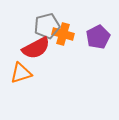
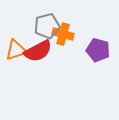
purple pentagon: moved 13 px down; rotated 30 degrees counterclockwise
red semicircle: moved 2 px right, 3 px down
orange triangle: moved 5 px left, 23 px up
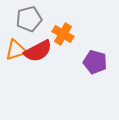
gray pentagon: moved 18 px left, 7 px up
orange cross: rotated 15 degrees clockwise
purple pentagon: moved 3 px left, 12 px down
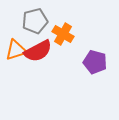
gray pentagon: moved 6 px right, 2 px down
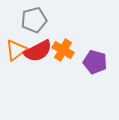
gray pentagon: moved 1 px left, 1 px up
orange cross: moved 16 px down
orange triangle: rotated 20 degrees counterclockwise
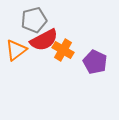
red semicircle: moved 6 px right, 11 px up
purple pentagon: rotated 10 degrees clockwise
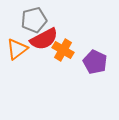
red semicircle: moved 1 px up
orange triangle: moved 1 px right, 1 px up
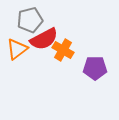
gray pentagon: moved 4 px left
purple pentagon: moved 6 px down; rotated 25 degrees counterclockwise
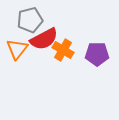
orange triangle: rotated 15 degrees counterclockwise
purple pentagon: moved 2 px right, 14 px up
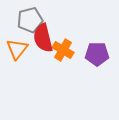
red semicircle: moved 1 px left, 1 px up; rotated 104 degrees clockwise
